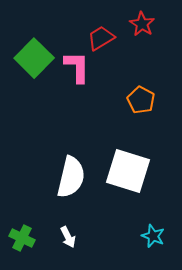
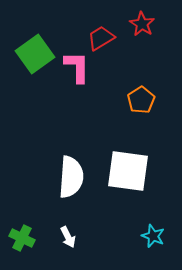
green square: moved 1 px right, 4 px up; rotated 9 degrees clockwise
orange pentagon: rotated 12 degrees clockwise
white square: rotated 9 degrees counterclockwise
white semicircle: rotated 9 degrees counterclockwise
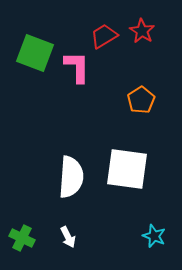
red star: moved 7 px down
red trapezoid: moved 3 px right, 2 px up
green square: moved 1 px up; rotated 33 degrees counterclockwise
white square: moved 1 px left, 2 px up
cyan star: moved 1 px right
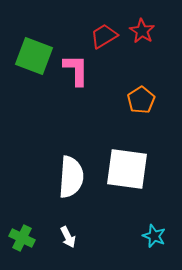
green square: moved 1 px left, 3 px down
pink L-shape: moved 1 px left, 3 px down
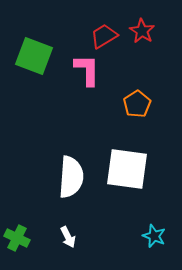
pink L-shape: moved 11 px right
orange pentagon: moved 4 px left, 4 px down
green cross: moved 5 px left
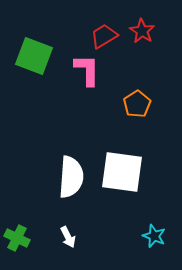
white square: moved 5 px left, 3 px down
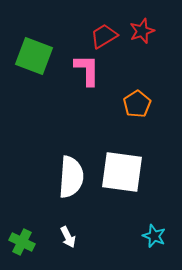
red star: rotated 20 degrees clockwise
green cross: moved 5 px right, 4 px down
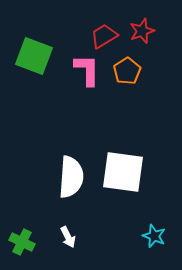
orange pentagon: moved 10 px left, 33 px up
white square: moved 1 px right
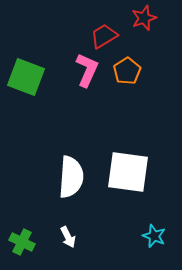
red star: moved 2 px right, 13 px up
green square: moved 8 px left, 21 px down
pink L-shape: rotated 24 degrees clockwise
white square: moved 5 px right
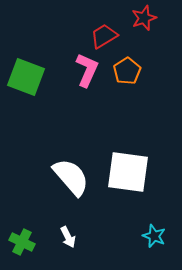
white semicircle: rotated 45 degrees counterclockwise
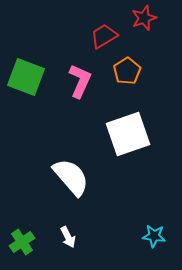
pink L-shape: moved 7 px left, 11 px down
white square: moved 38 px up; rotated 27 degrees counterclockwise
cyan star: rotated 15 degrees counterclockwise
green cross: rotated 30 degrees clockwise
